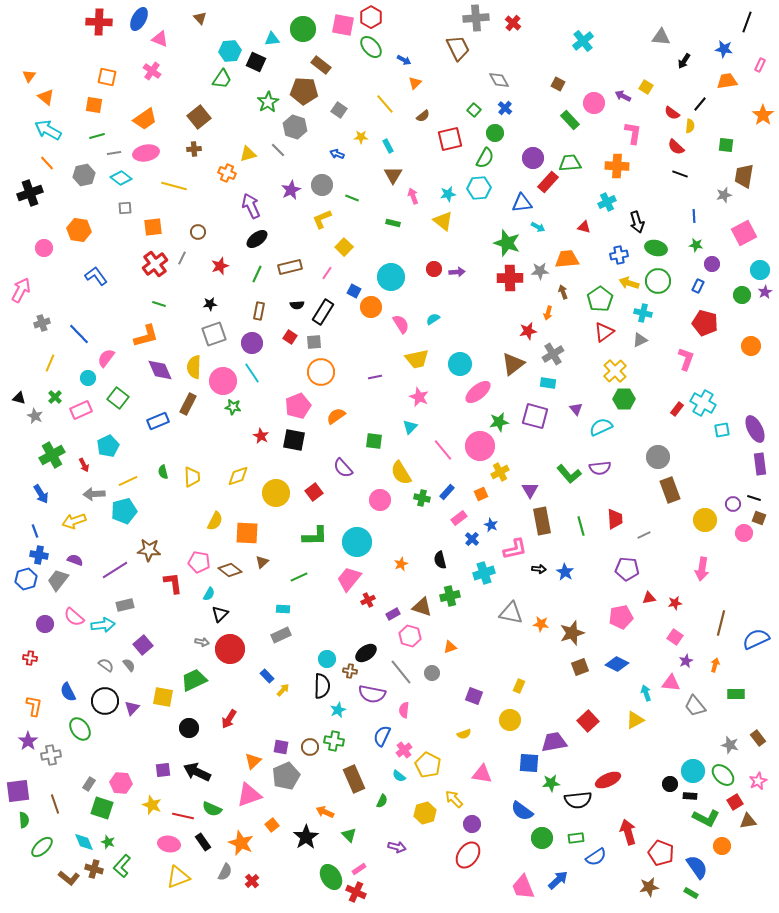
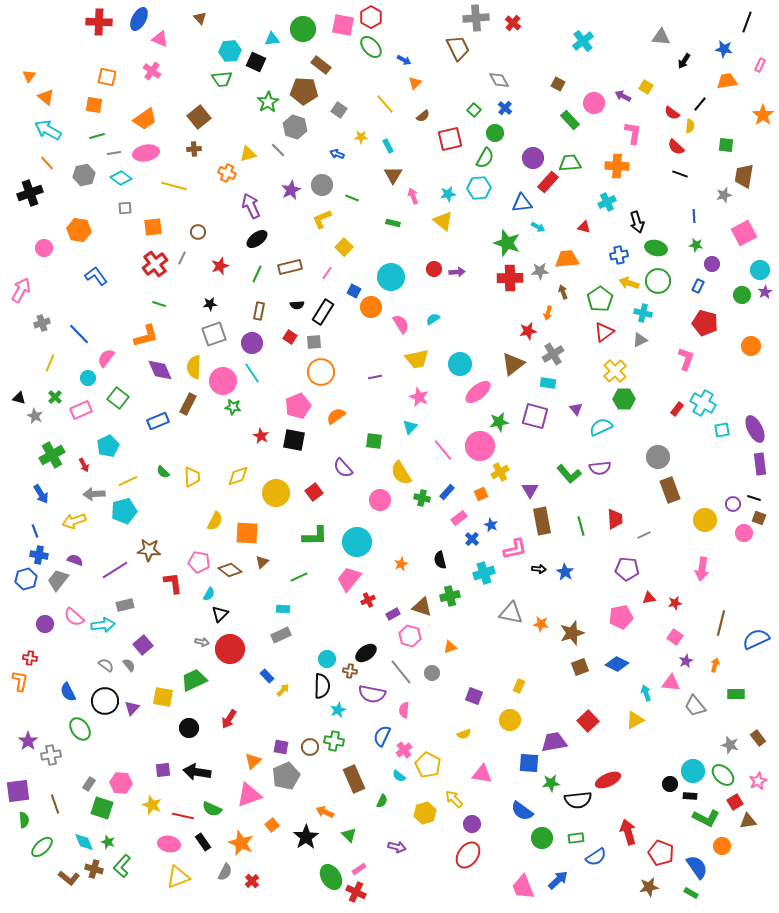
green trapezoid at (222, 79): rotated 50 degrees clockwise
green semicircle at (163, 472): rotated 32 degrees counterclockwise
orange L-shape at (34, 706): moved 14 px left, 25 px up
black arrow at (197, 772): rotated 16 degrees counterclockwise
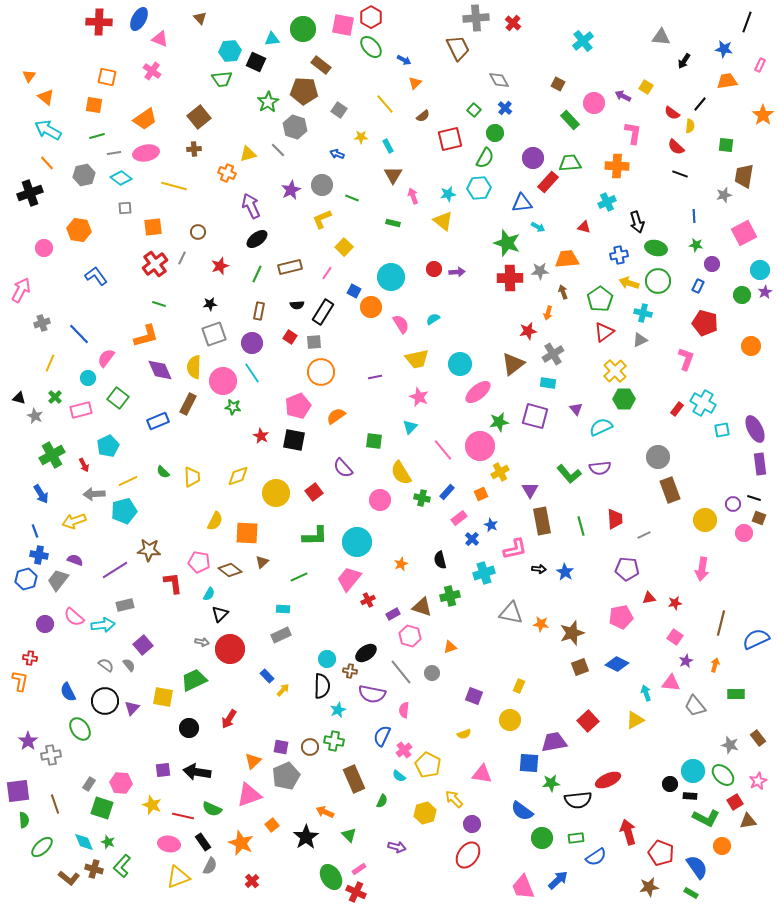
pink rectangle at (81, 410): rotated 10 degrees clockwise
gray semicircle at (225, 872): moved 15 px left, 6 px up
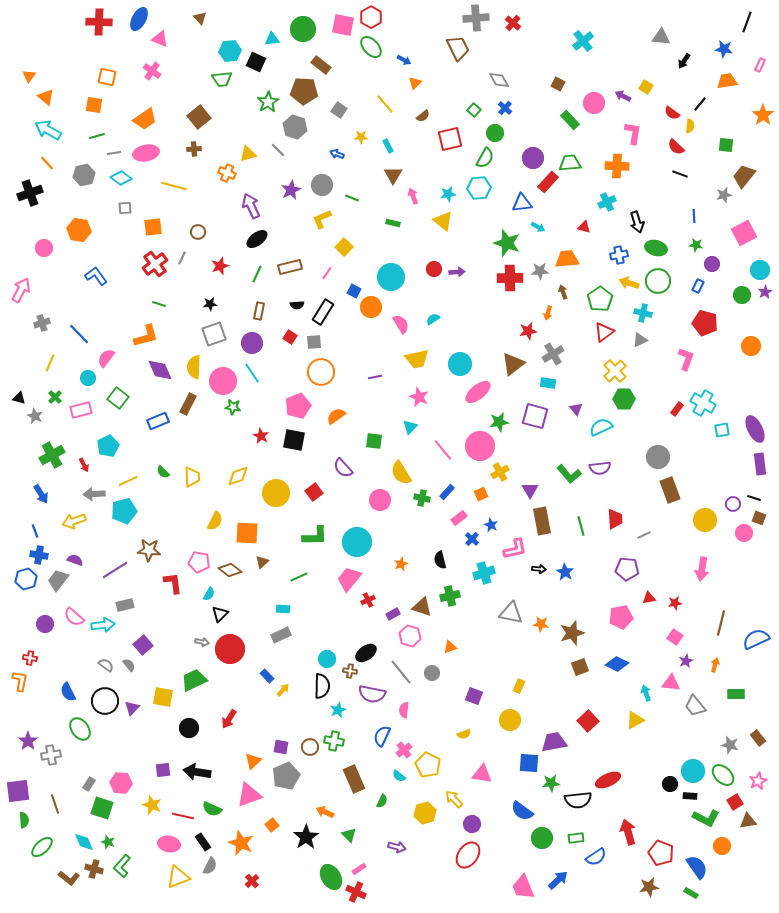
brown trapezoid at (744, 176): rotated 30 degrees clockwise
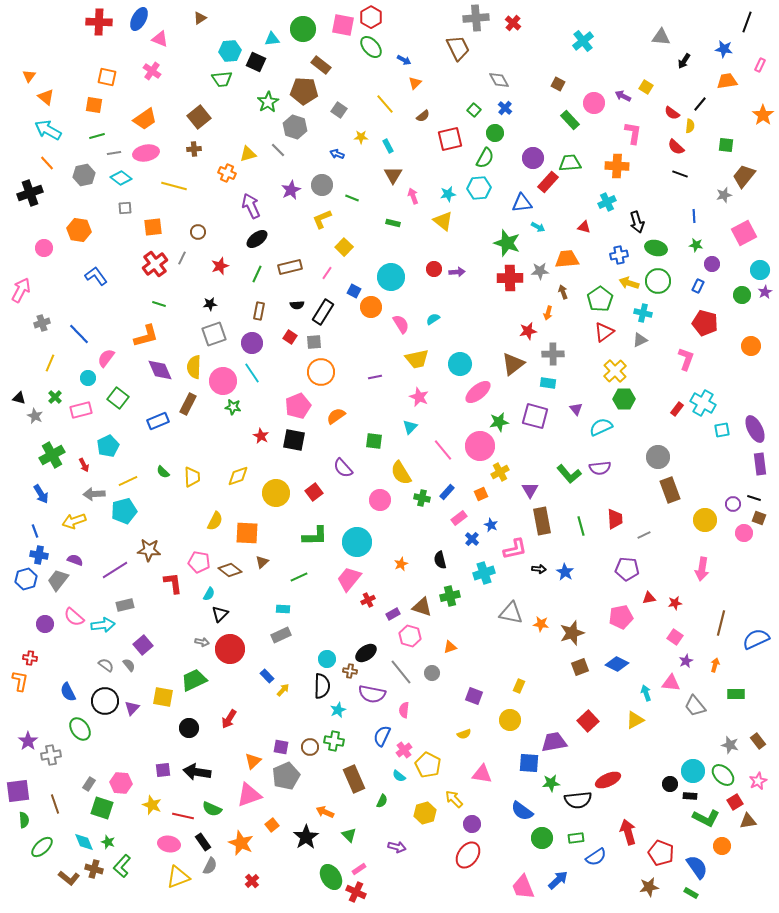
brown triangle at (200, 18): rotated 40 degrees clockwise
gray cross at (553, 354): rotated 30 degrees clockwise
brown rectangle at (758, 738): moved 3 px down
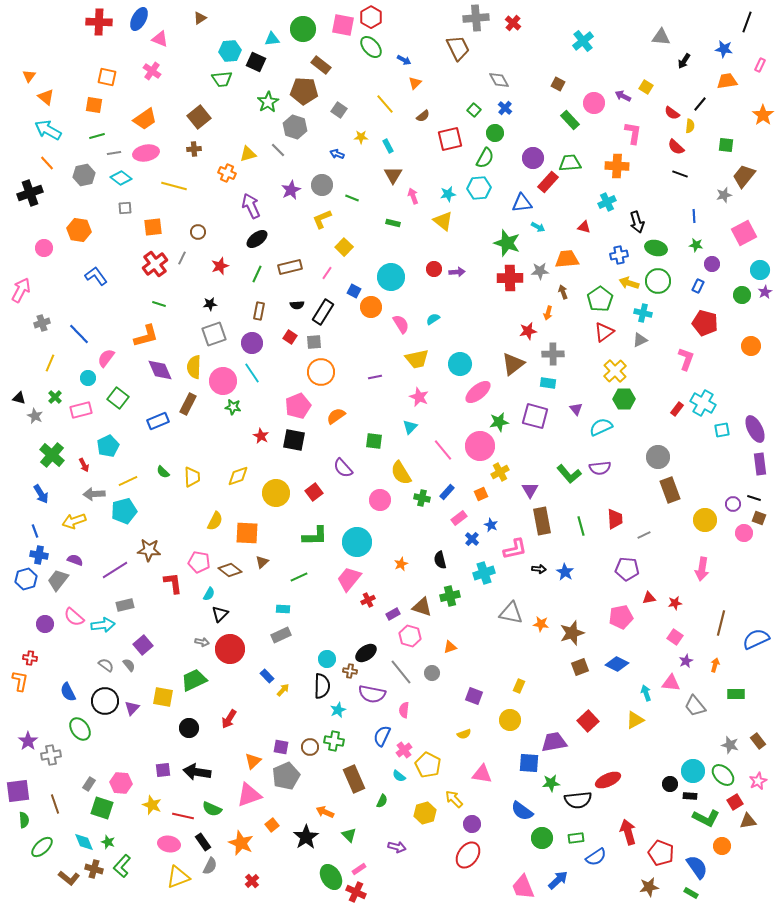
green cross at (52, 455): rotated 20 degrees counterclockwise
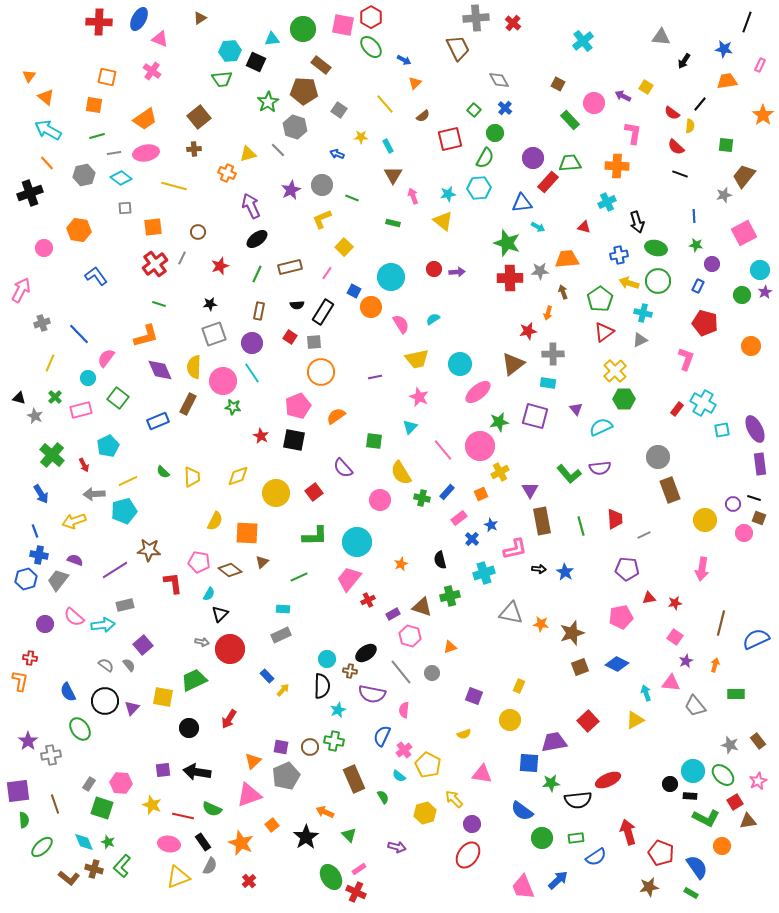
green semicircle at (382, 801): moved 1 px right, 4 px up; rotated 56 degrees counterclockwise
red cross at (252, 881): moved 3 px left
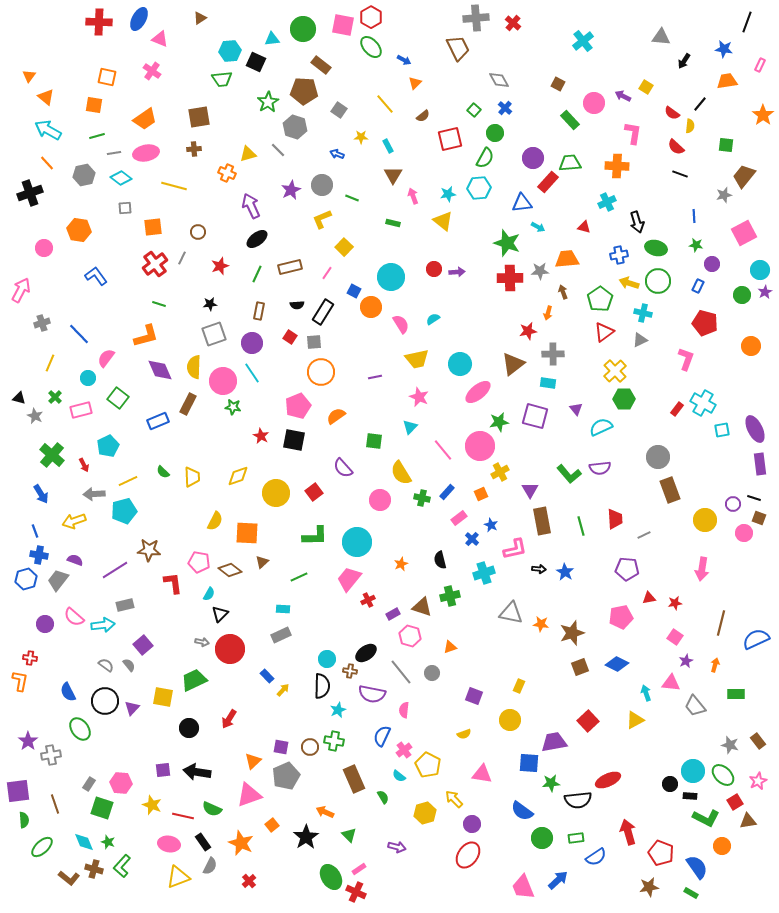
brown square at (199, 117): rotated 30 degrees clockwise
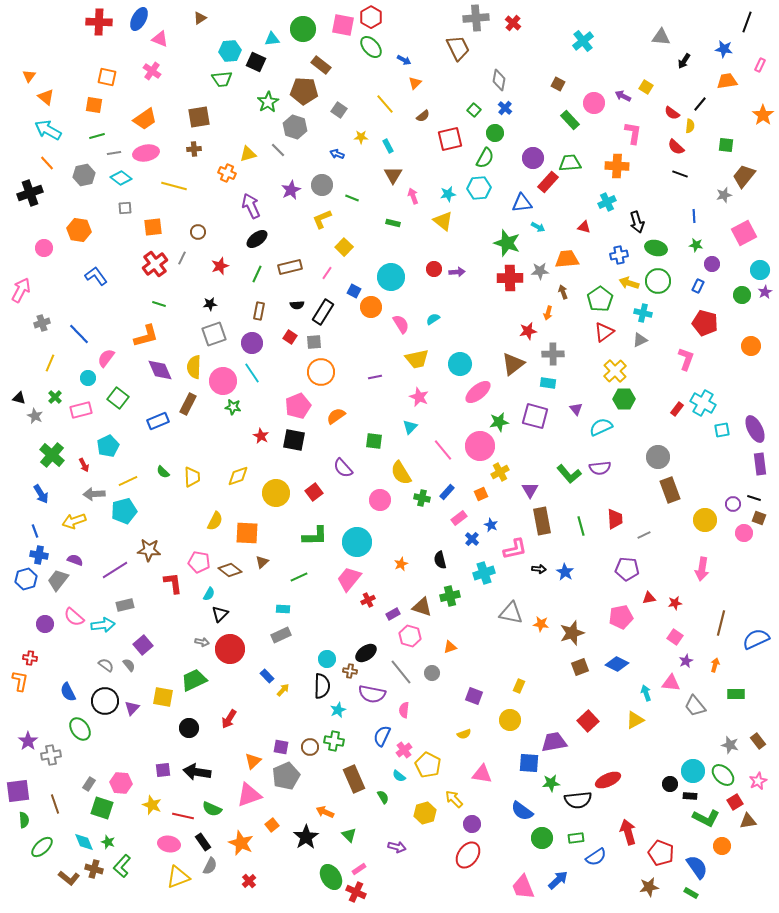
gray diamond at (499, 80): rotated 40 degrees clockwise
